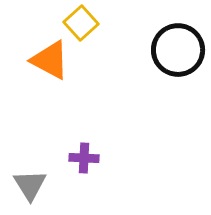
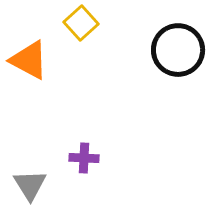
orange triangle: moved 21 px left
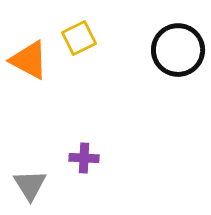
yellow square: moved 2 px left, 15 px down; rotated 16 degrees clockwise
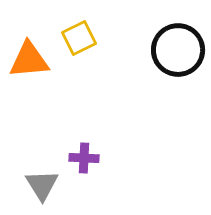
orange triangle: rotated 33 degrees counterclockwise
gray triangle: moved 12 px right
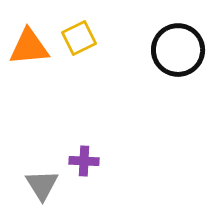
orange triangle: moved 13 px up
purple cross: moved 3 px down
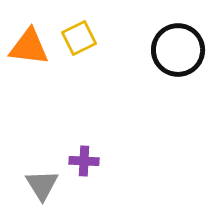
orange triangle: rotated 12 degrees clockwise
